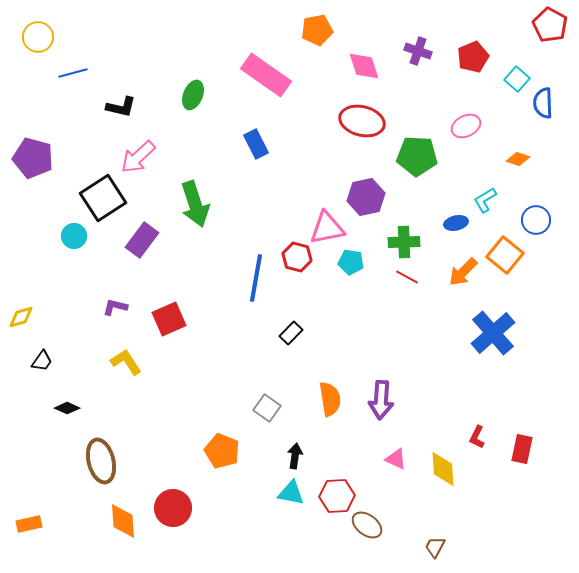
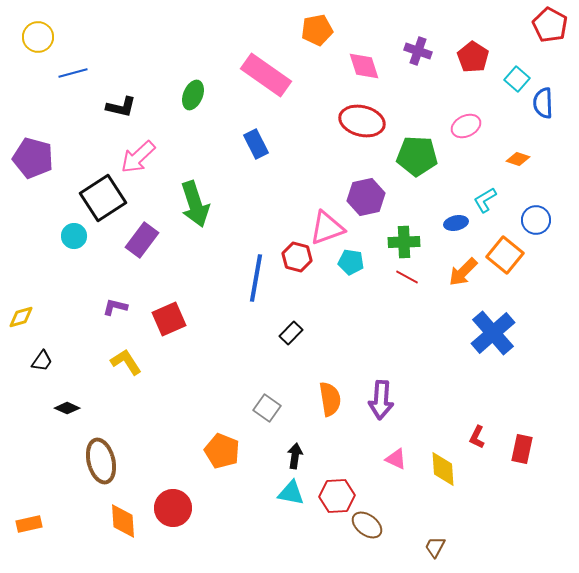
red pentagon at (473, 57): rotated 16 degrees counterclockwise
pink triangle at (327, 228): rotated 9 degrees counterclockwise
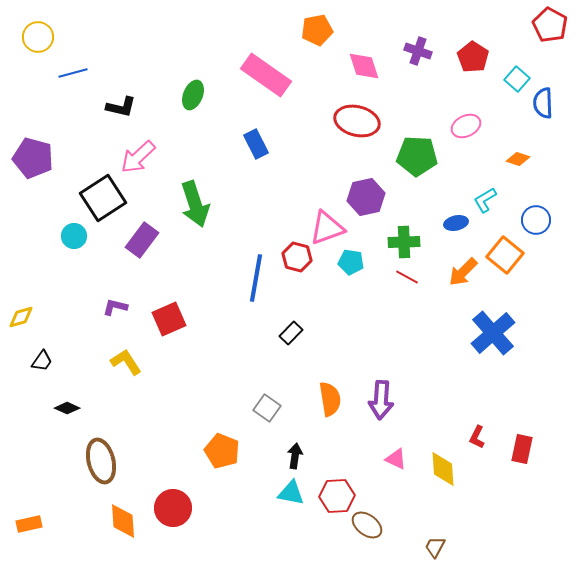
red ellipse at (362, 121): moved 5 px left
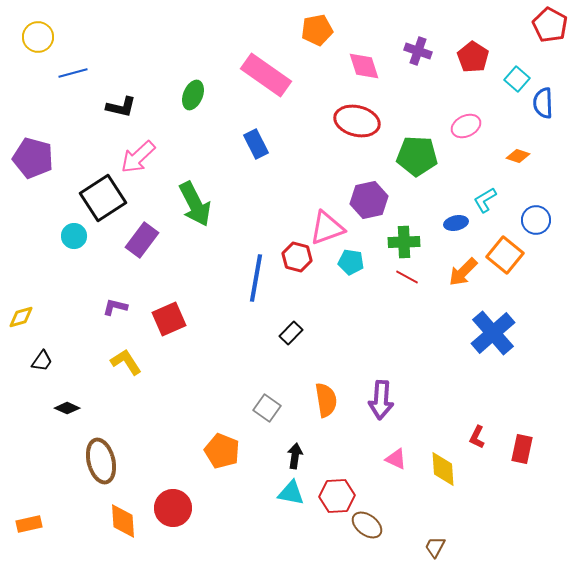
orange diamond at (518, 159): moved 3 px up
purple hexagon at (366, 197): moved 3 px right, 3 px down
green arrow at (195, 204): rotated 9 degrees counterclockwise
orange semicircle at (330, 399): moved 4 px left, 1 px down
